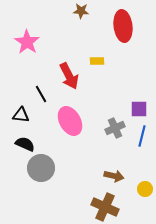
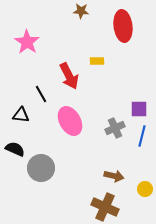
black semicircle: moved 10 px left, 5 px down
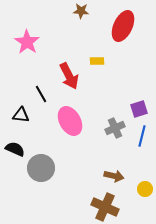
red ellipse: rotated 32 degrees clockwise
purple square: rotated 18 degrees counterclockwise
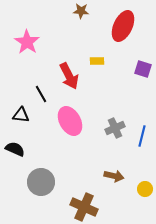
purple square: moved 4 px right, 40 px up; rotated 36 degrees clockwise
gray circle: moved 14 px down
brown cross: moved 21 px left
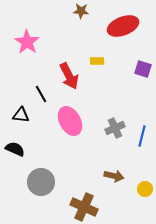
red ellipse: rotated 44 degrees clockwise
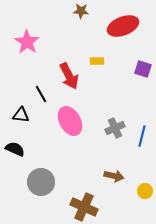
yellow circle: moved 2 px down
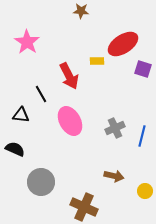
red ellipse: moved 18 px down; rotated 12 degrees counterclockwise
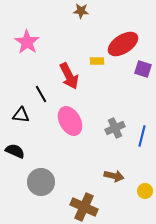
black semicircle: moved 2 px down
